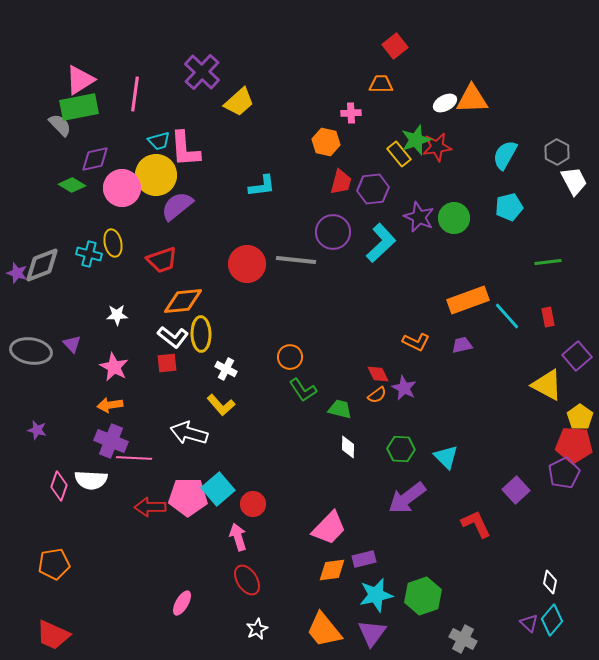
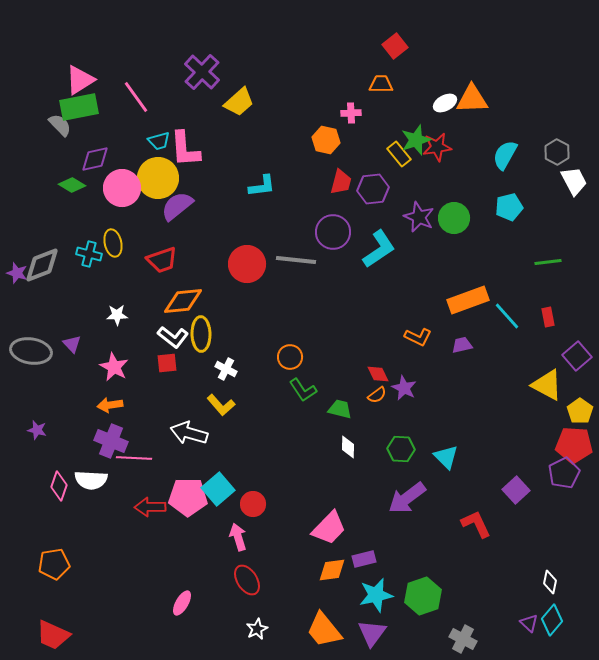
pink line at (135, 94): moved 1 px right, 3 px down; rotated 44 degrees counterclockwise
orange hexagon at (326, 142): moved 2 px up
yellow circle at (156, 175): moved 2 px right, 3 px down
cyan L-shape at (381, 243): moved 2 px left, 6 px down; rotated 9 degrees clockwise
orange L-shape at (416, 342): moved 2 px right, 5 px up
yellow pentagon at (580, 417): moved 6 px up
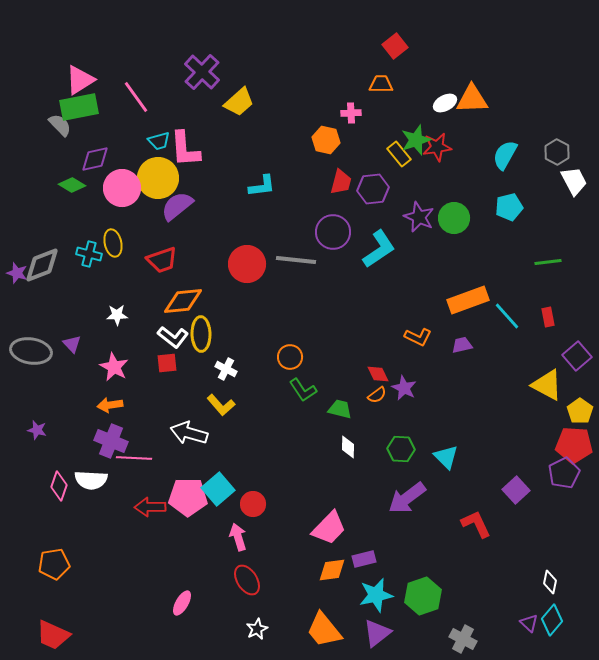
purple triangle at (372, 633): moved 5 px right; rotated 16 degrees clockwise
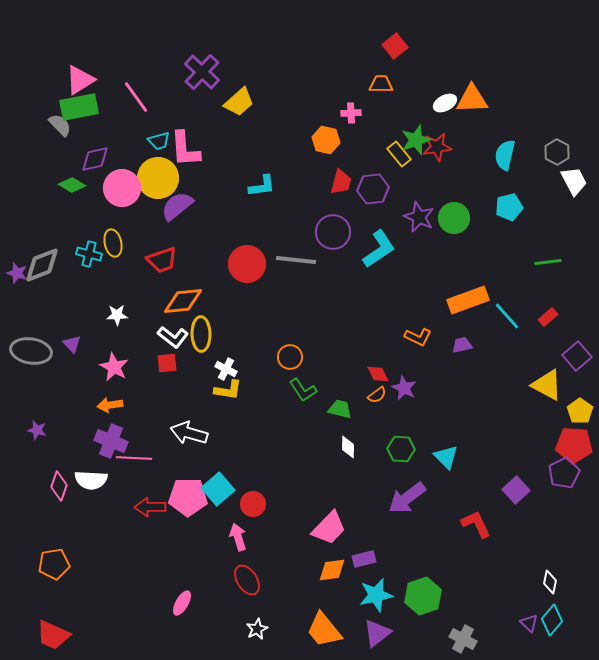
cyan semicircle at (505, 155): rotated 16 degrees counterclockwise
red rectangle at (548, 317): rotated 60 degrees clockwise
yellow L-shape at (221, 405): moved 7 px right, 15 px up; rotated 40 degrees counterclockwise
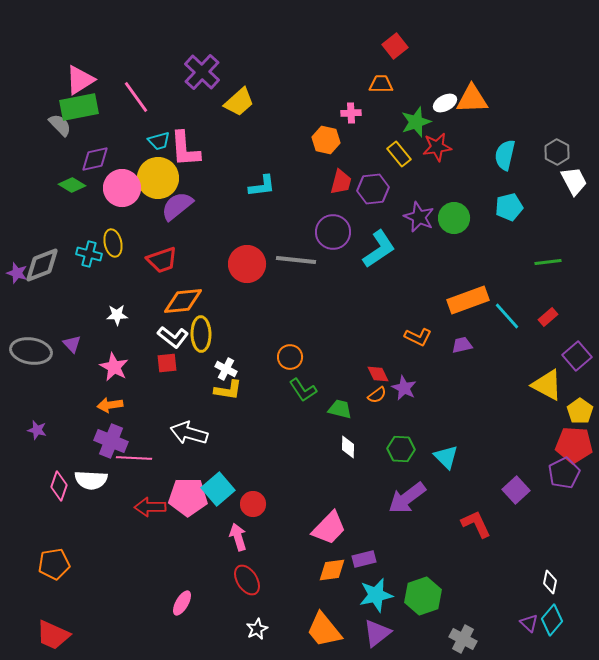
green star at (416, 140): moved 18 px up
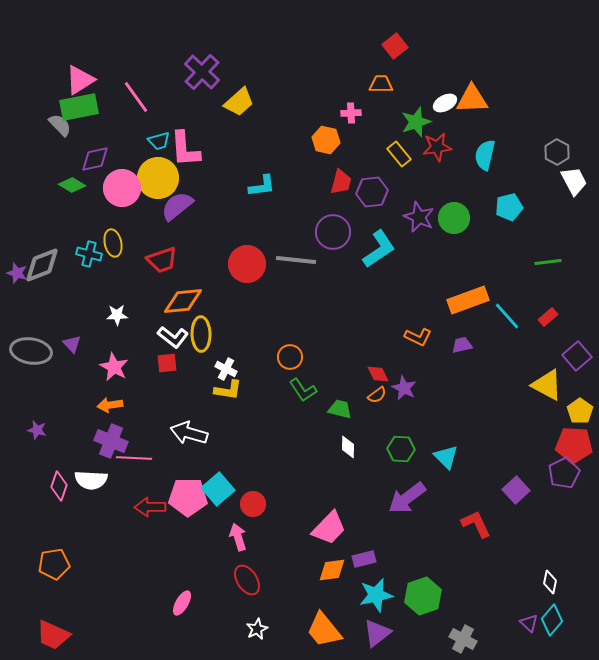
cyan semicircle at (505, 155): moved 20 px left
purple hexagon at (373, 189): moved 1 px left, 3 px down
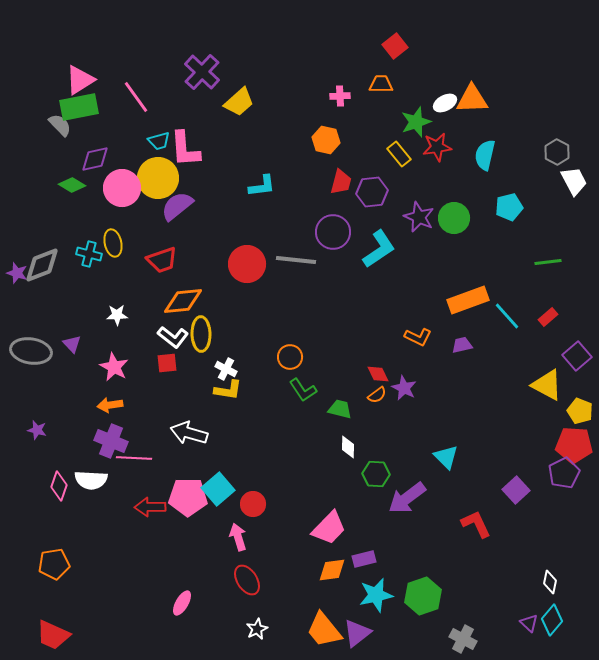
pink cross at (351, 113): moved 11 px left, 17 px up
yellow pentagon at (580, 411): rotated 15 degrees counterclockwise
green hexagon at (401, 449): moved 25 px left, 25 px down
purple triangle at (377, 633): moved 20 px left
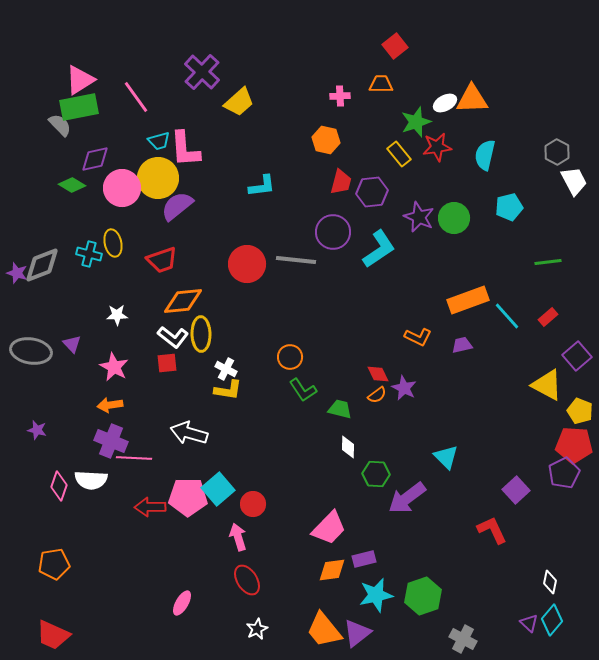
red L-shape at (476, 524): moved 16 px right, 6 px down
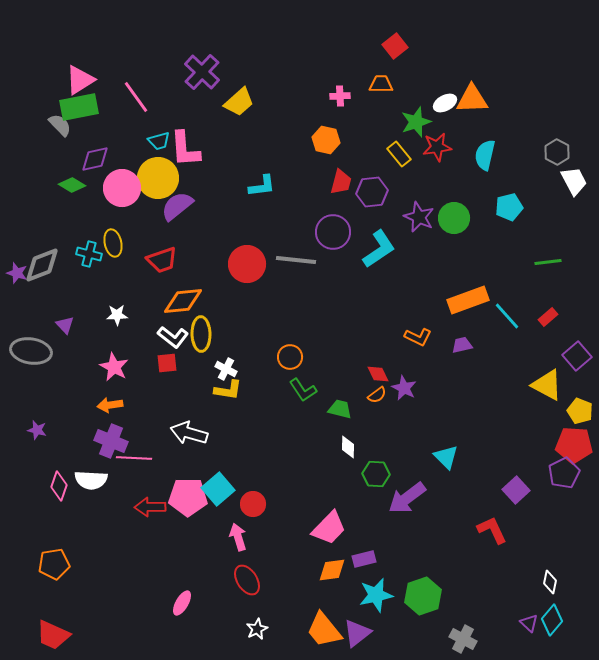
purple triangle at (72, 344): moved 7 px left, 19 px up
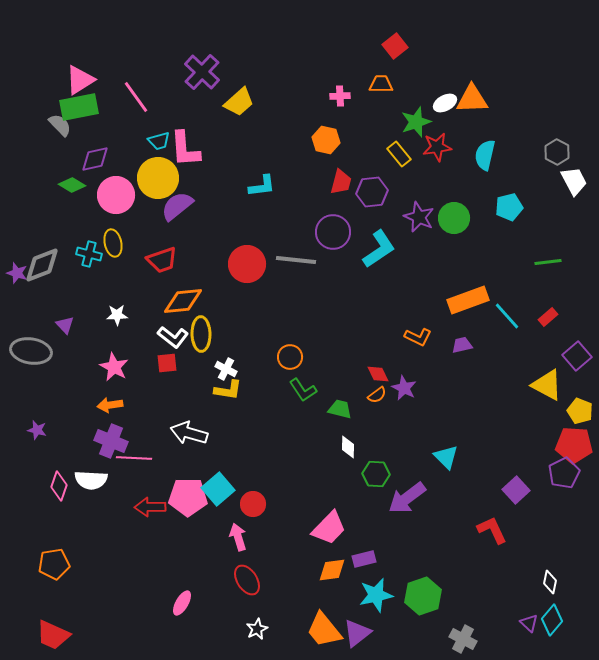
pink circle at (122, 188): moved 6 px left, 7 px down
